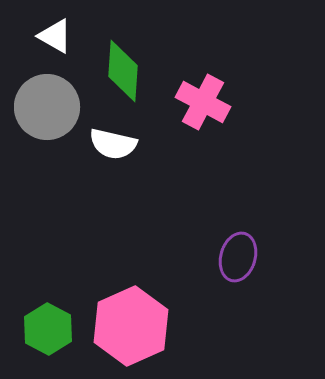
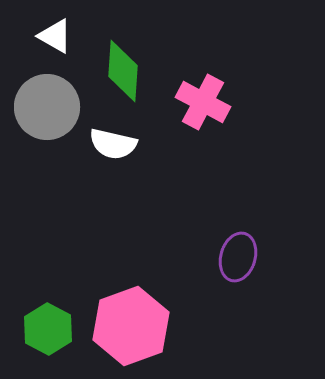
pink hexagon: rotated 4 degrees clockwise
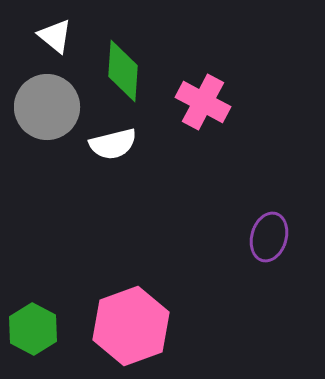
white triangle: rotated 9 degrees clockwise
white semicircle: rotated 27 degrees counterclockwise
purple ellipse: moved 31 px right, 20 px up
green hexagon: moved 15 px left
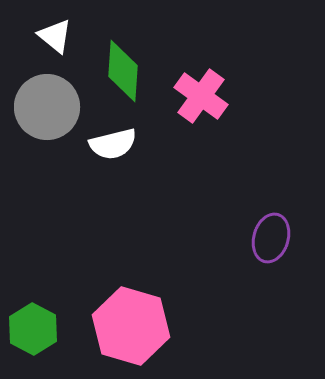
pink cross: moved 2 px left, 6 px up; rotated 8 degrees clockwise
purple ellipse: moved 2 px right, 1 px down
pink hexagon: rotated 24 degrees counterclockwise
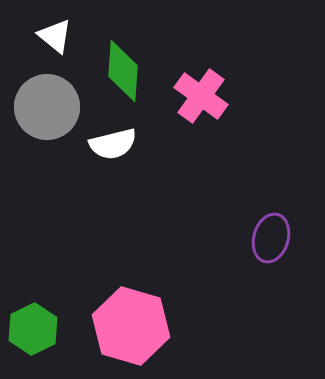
green hexagon: rotated 6 degrees clockwise
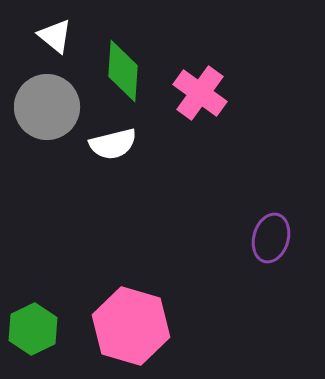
pink cross: moved 1 px left, 3 px up
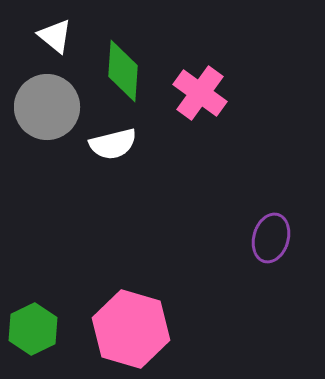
pink hexagon: moved 3 px down
